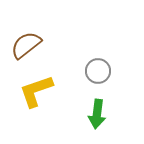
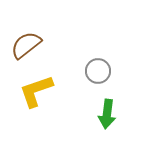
green arrow: moved 10 px right
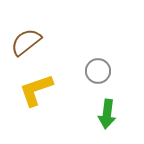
brown semicircle: moved 3 px up
yellow L-shape: moved 1 px up
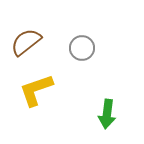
gray circle: moved 16 px left, 23 px up
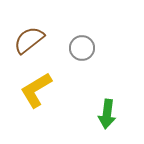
brown semicircle: moved 3 px right, 2 px up
yellow L-shape: rotated 12 degrees counterclockwise
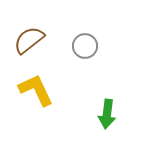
gray circle: moved 3 px right, 2 px up
yellow L-shape: rotated 96 degrees clockwise
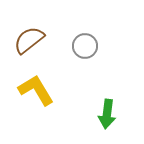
yellow L-shape: rotated 6 degrees counterclockwise
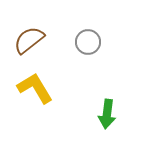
gray circle: moved 3 px right, 4 px up
yellow L-shape: moved 1 px left, 2 px up
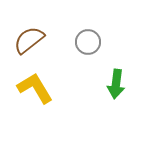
green arrow: moved 9 px right, 30 px up
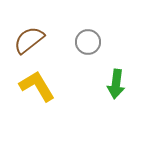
yellow L-shape: moved 2 px right, 2 px up
